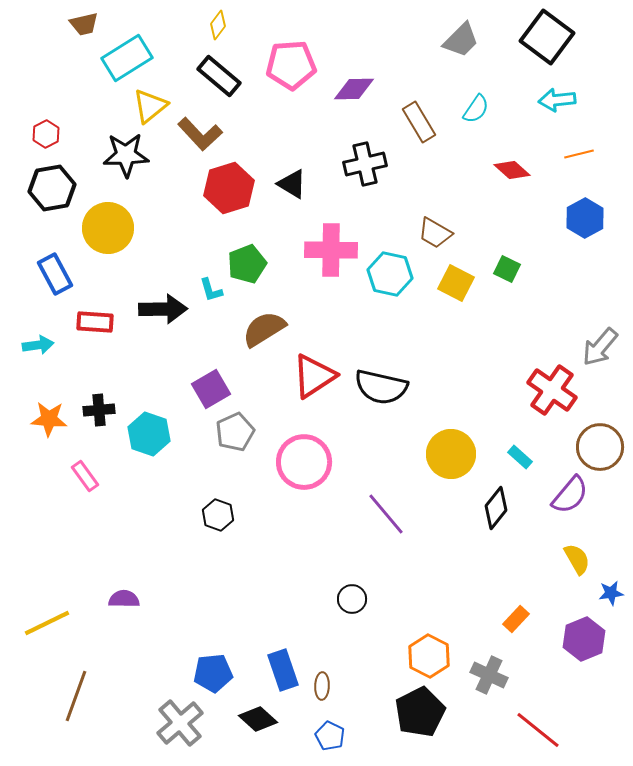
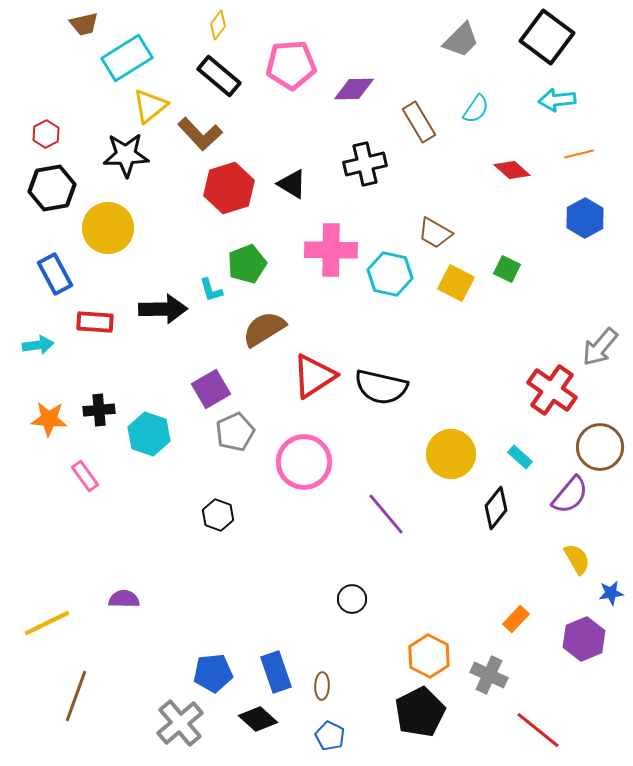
blue rectangle at (283, 670): moved 7 px left, 2 px down
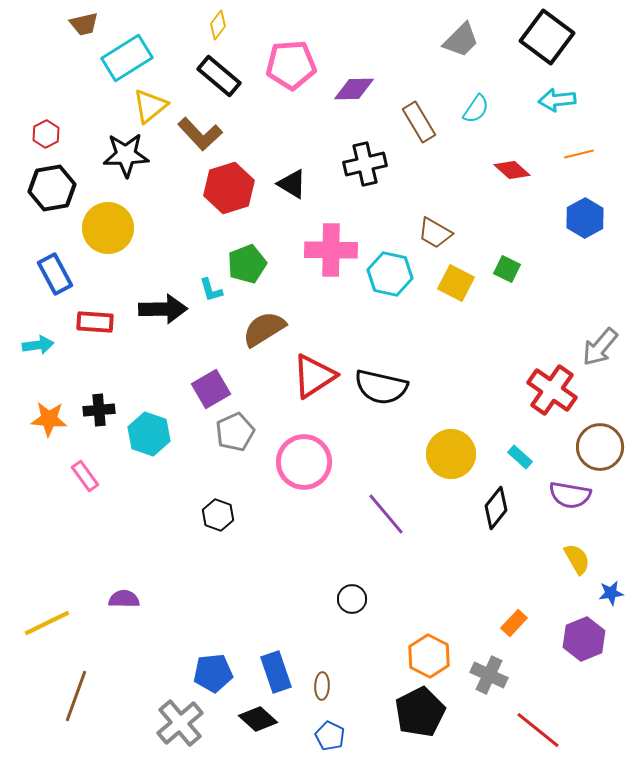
purple semicircle at (570, 495): rotated 60 degrees clockwise
orange rectangle at (516, 619): moved 2 px left, 4 px down
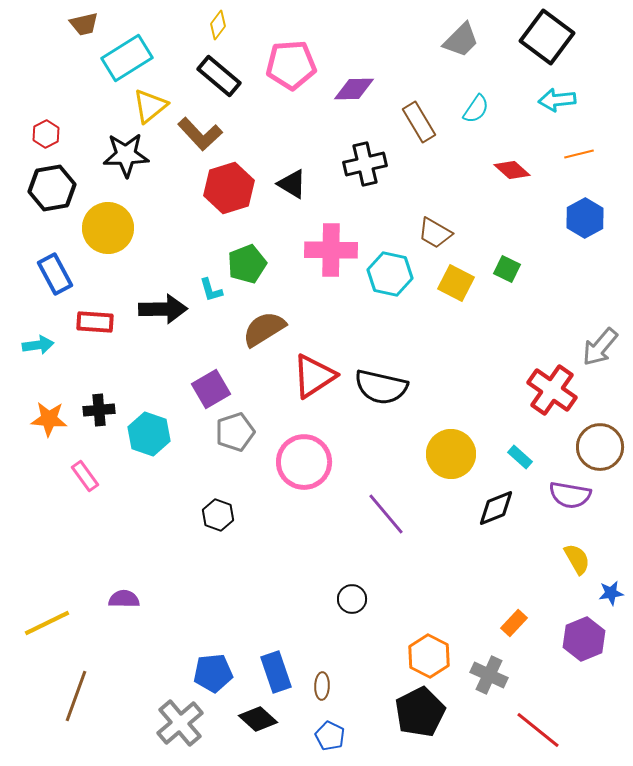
gray pentagon at (235, 432): rotated 6 degrees clockwise
black diamond at (496, 508): rotated 30 degrees clockwise
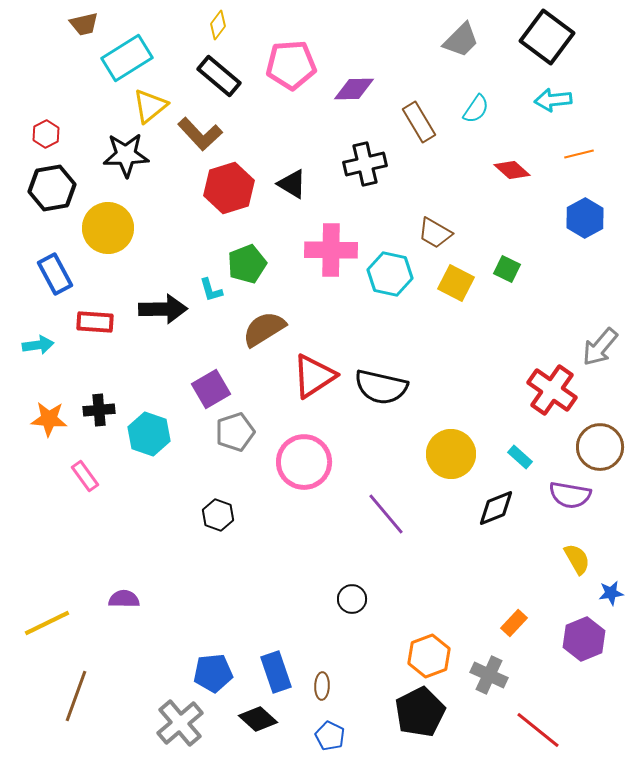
cyan arrow at (557, 100): moved 4 px left
orange hexagon at (429, 656): rotated 12 degrees clockwise
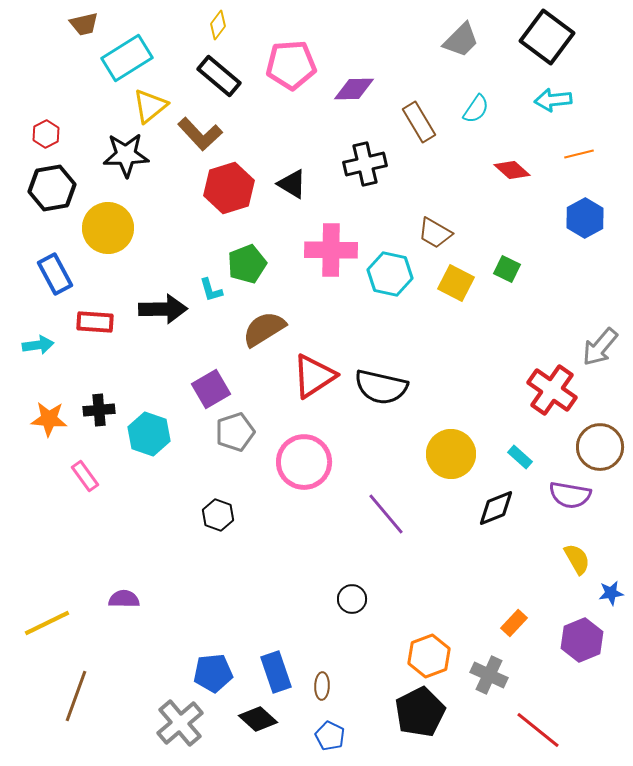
purple hexagon at (584, 639): moved 2 px left, 1 px down
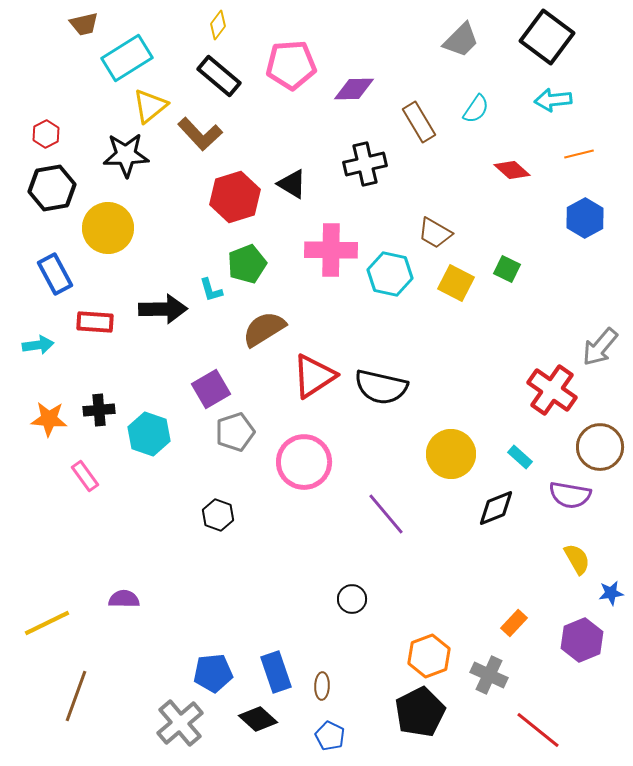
red hexagon at (229, 188): moved 6 px right, 9 px down
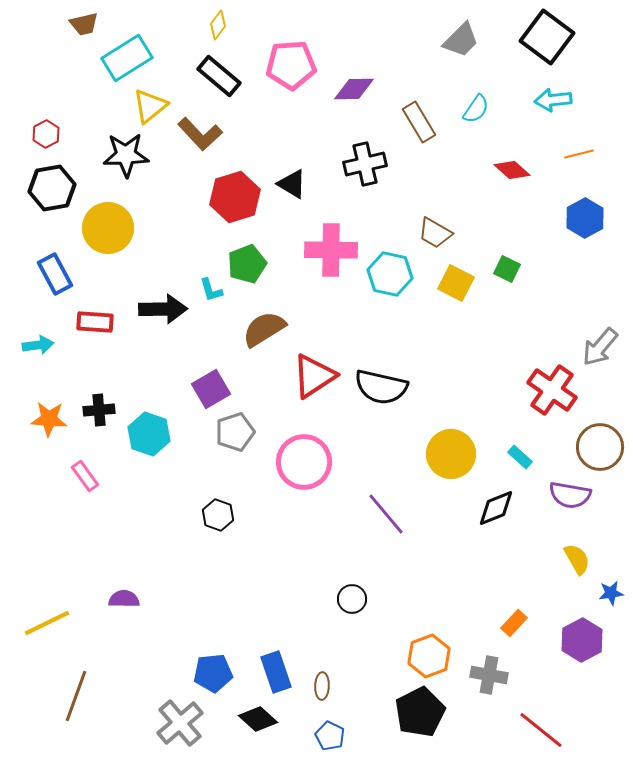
purple hexagon at (582, 640): rotated 6 degrees counterclockwise
gray cross at (489, 675): rotated 15 degrees counterclockwise
red line at (538, 730): moved 3 px right
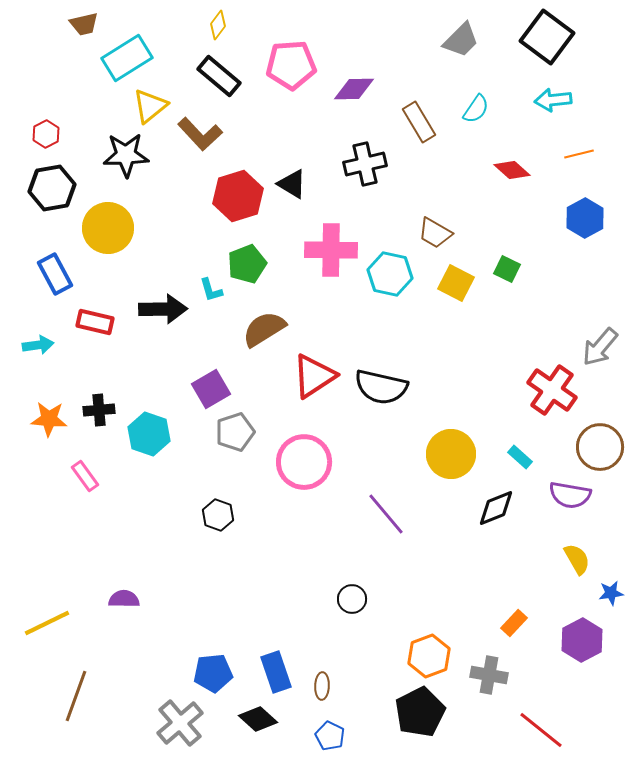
red hexagon at (235, 197): moved 3 px right, 1 px up
red rectangle at (95, 322): rotated 9 degrees clockwise
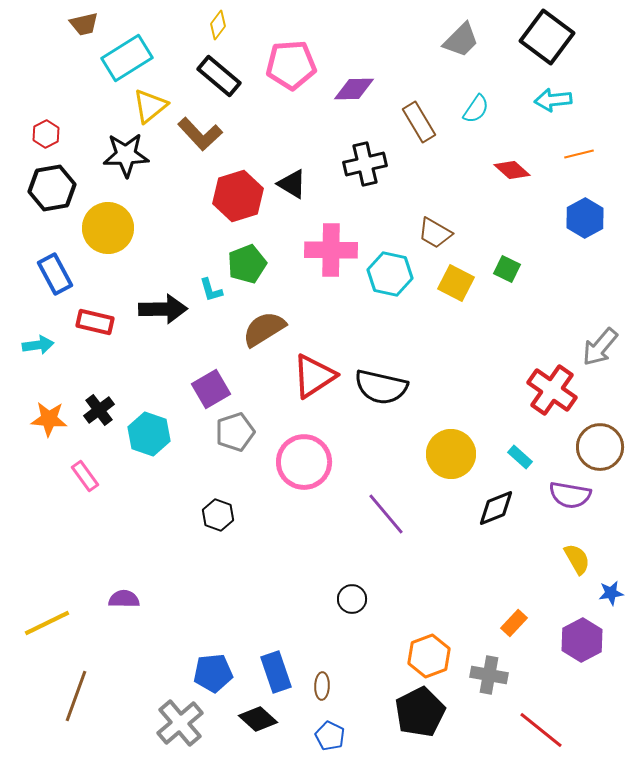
black cross at (99, 410): rotated 32 degrees counterclockwise
